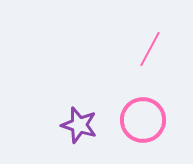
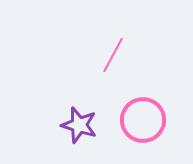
pink line: moved 37 px left, 6 px down
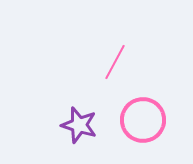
pink line: moved 2 px right, 7 px down
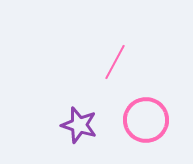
pink circle: moved 3 px right
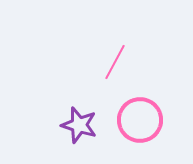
pink circle: moved 6 px left
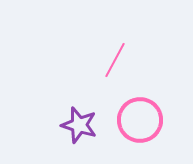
pink line: moved 2 px up
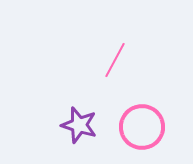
pink circle: moved 2 px right, 7 px down
